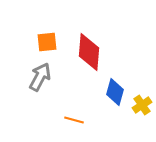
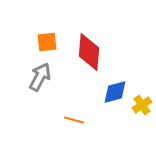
blue diamond: rotated 60 degrees clockwise
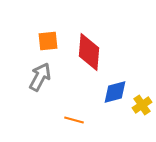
orange square: moved 1 px right, 1 px up
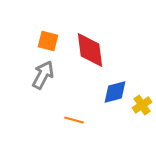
orange square: rotated 20 degrees clockwise
red diamond: moved 1 px right, 2 px up; rotated 12 degrees counterclockwise
gray arrow: moved 3 px right, 2 px up
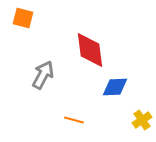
orange square: moved 25 px left, 23 px up
blue diamond: moved 5 px up; rotated 12 degrees clockwise
yellow cross: moved 15 px down
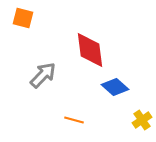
gray arrow: rotated 16 degrees clockwise
blue diamond: rotated 44 degrees clockwise
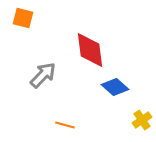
orange line: moved 9 px left, 5 px down
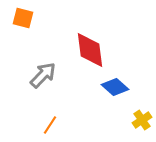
orange line: moved 15 px left; rotated 72 degrees counterclockwise
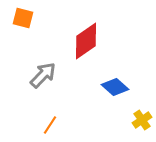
red diamond: moved 4 px left, 9 px up; rotated 63 degrees clockwise
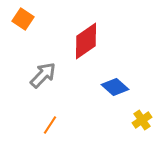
orange square: moved 1 px down; rotated 20 degrees clockwise
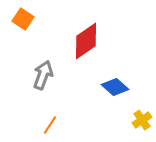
gray arrow: rotated 24 degrees counterclockwise
